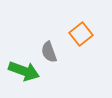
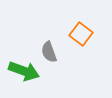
orange square: rotated 15 degrees counterclockwise
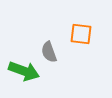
orange square: rotated 30 degrees counterclockwise
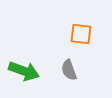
gray semicircle: moved 20 px right, 18 px down
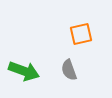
orange square: rotated 20 degrees counterclockwise
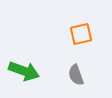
gray semicircle: moved 7 px right, 5 px down
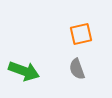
gray semicircle: moved 1 px right, 6 px up
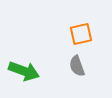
gray semicircle: moved 3 px up
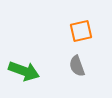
orange square: moved 3 px up
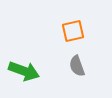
orange square: moved 8 px left
